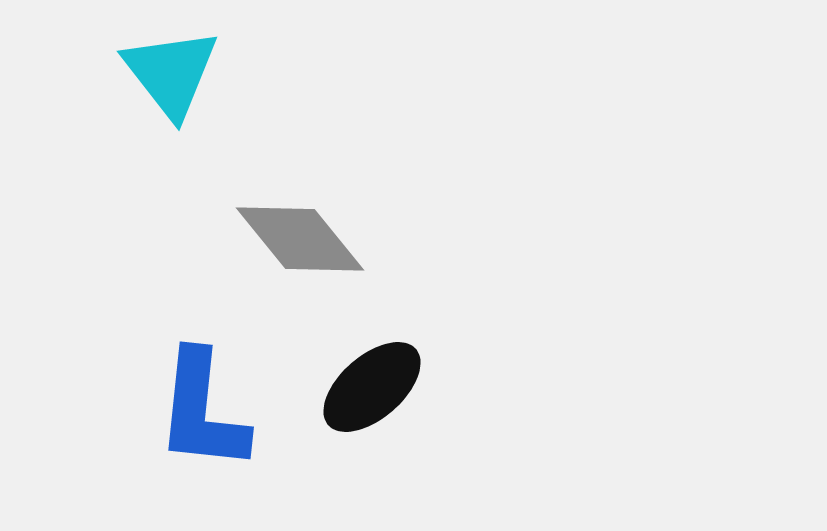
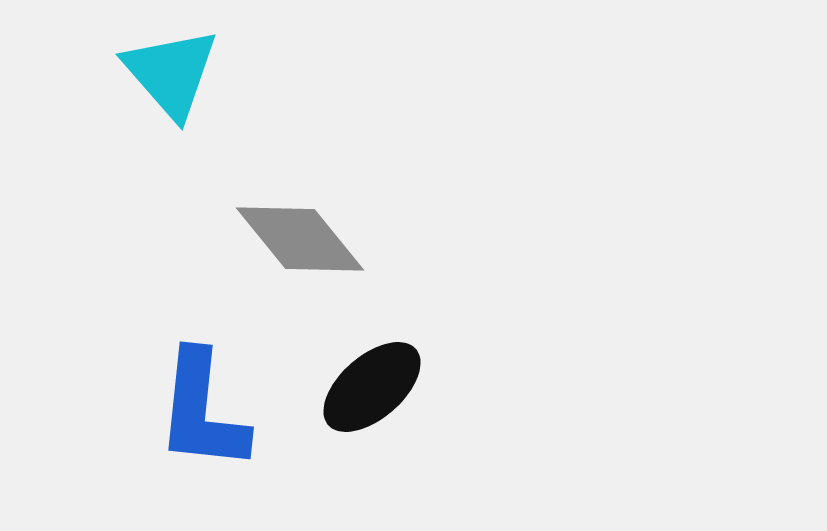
cyan triangle: rotated 3 degrees counterclockwise
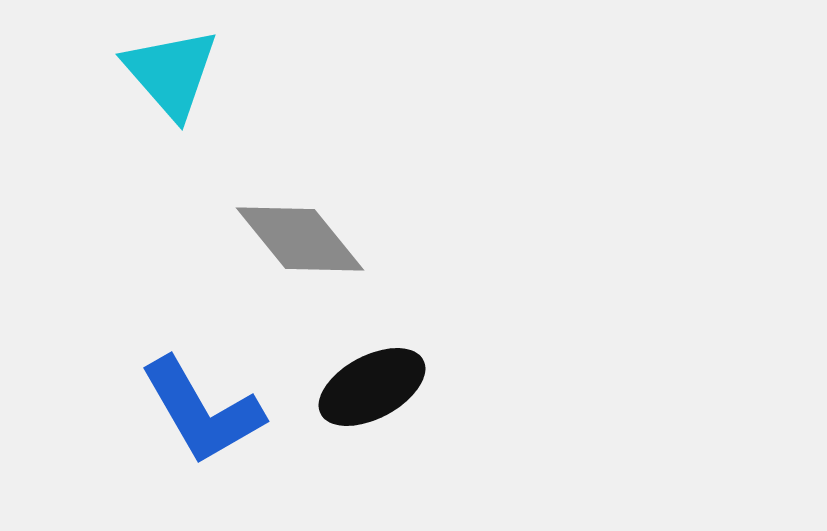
black ellipse: rotated 13 degrees clockwise
blue L-shape: rotated 36 degrees counterclockwise
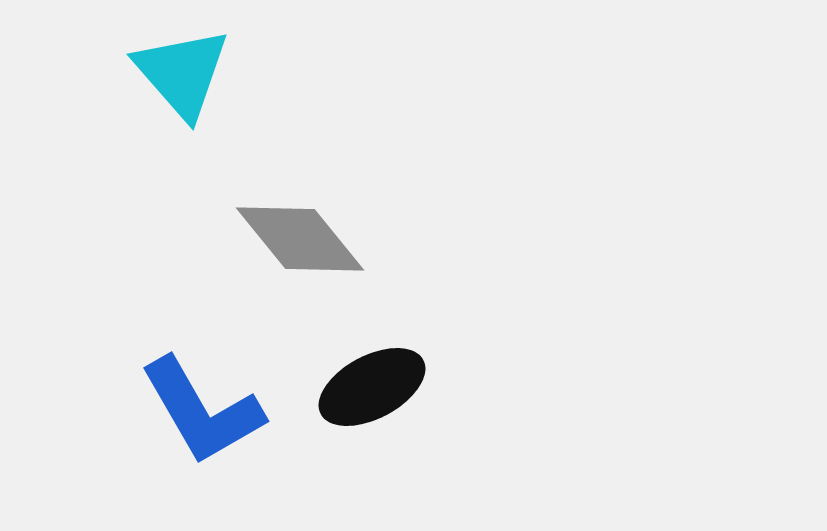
cyan triangle: moved 11 px right
